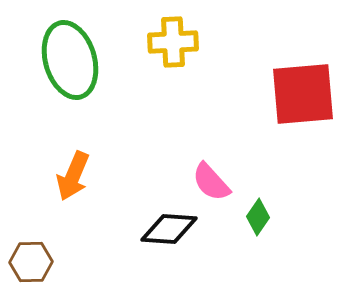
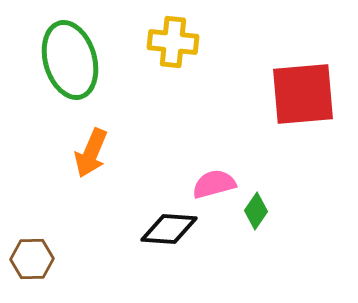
yellow cross: rotated 9 degrees clockwise
orange arrow: moved 18 px right, 23 px up
pink semicircle: moved 3 px right, 2 px down; rotated 117 degrees clockwise
green diamond: moved 2 px left, 6 px up
brown hexagon: moved 1 px right, 3 px up
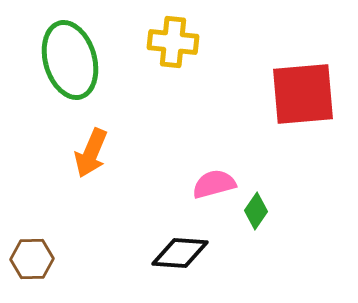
black diamond: moved 11 px right, 24 px down
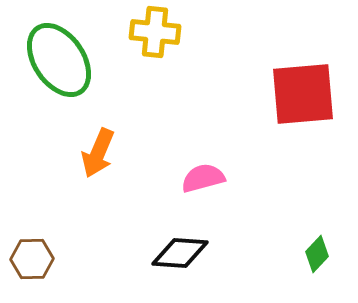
yellow cross: moved 18 px left, 10 px up
green ellipse: moved 11 px left; rotated 18 degrees counterclockwise
orange arrow: moved 7 px right
pink semicircle: moved 11 px left, 6 px up
green diamond: moved 61 px right, 43 px down; rotated 9 degrees clockwise
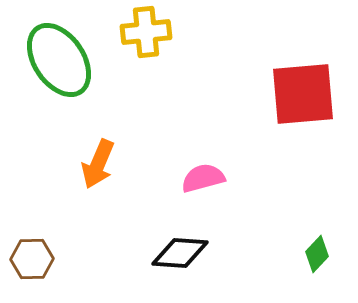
yellow cross: moved 9 px left; rotated 12 degrees counterclockwise
orange arrow: moved 11 px down
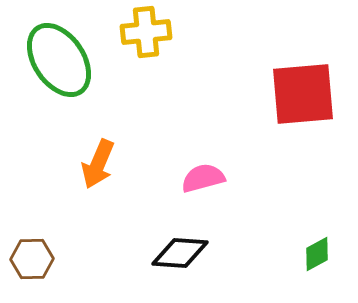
green diamond: rotated 18 degrees clockwise
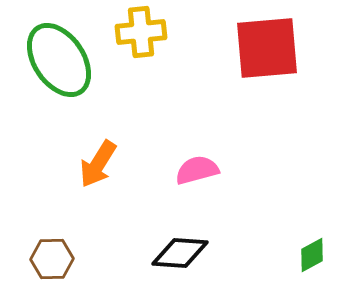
yellow cross: moved 5 px left
red square: moved 36 px left, 46 px up
orange arrow: rotated 9 degrees clockwise
pink semicircle: moved 6 px left, 8 px up
green diamond: moved 5 px left, 1 px down
brown hexagon: moved 20 px right
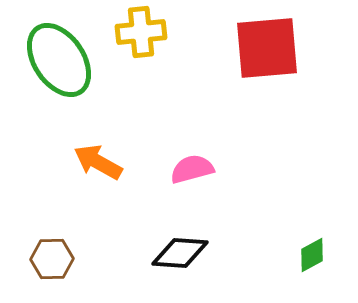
orange arrow: moved 2 px up; rotated 87 degrees clockwise
pink semicircle: moved 5 px left, 1 px up
